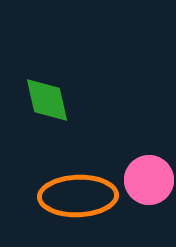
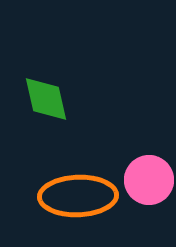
green diamond: moved 1 px left, 1 px up
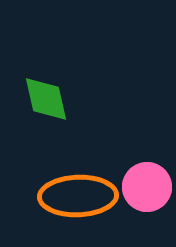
pink circle: moved 2 px left, 7 px down
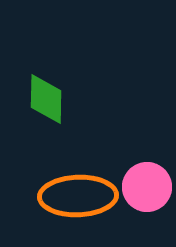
green diamond: rotated 14 degrees clockwise
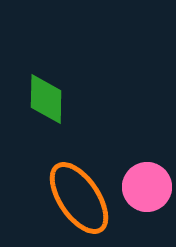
orange ellipse: moved 1 px right, 2 px down; rotated 58 degrees clockwise
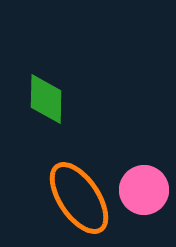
pink circle: moved 3 px left, 3 px down
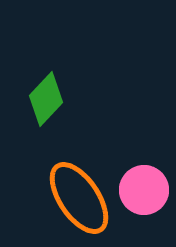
green diamond: rotated 42 degrees clockwise
